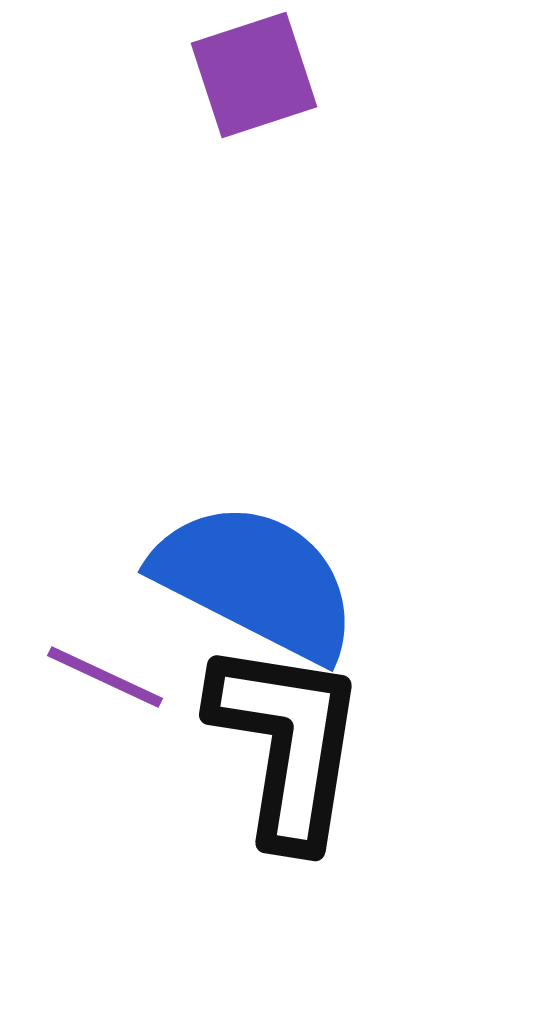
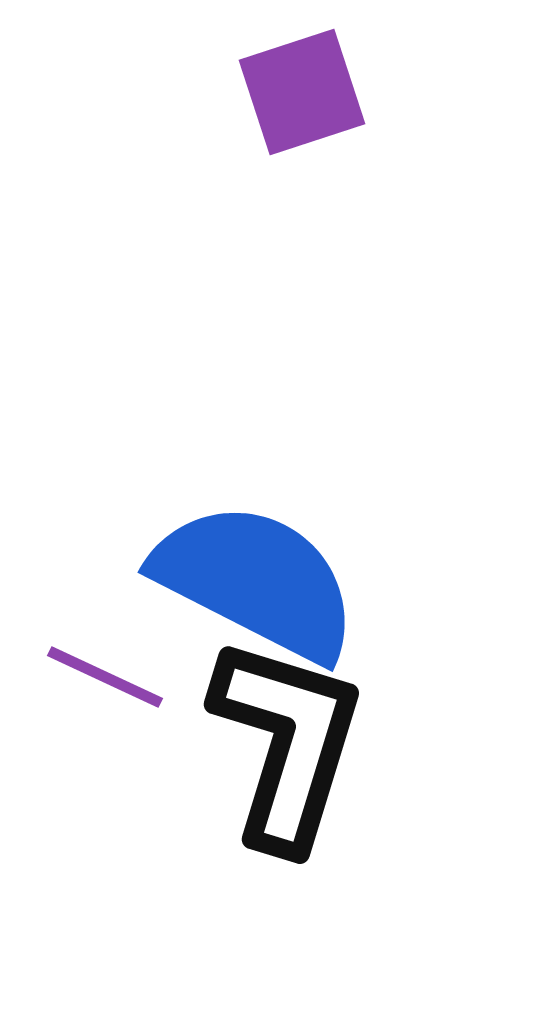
purple square: moved 48 px right, 17 px down
black L-shape: rotated 8 degrees clockwise
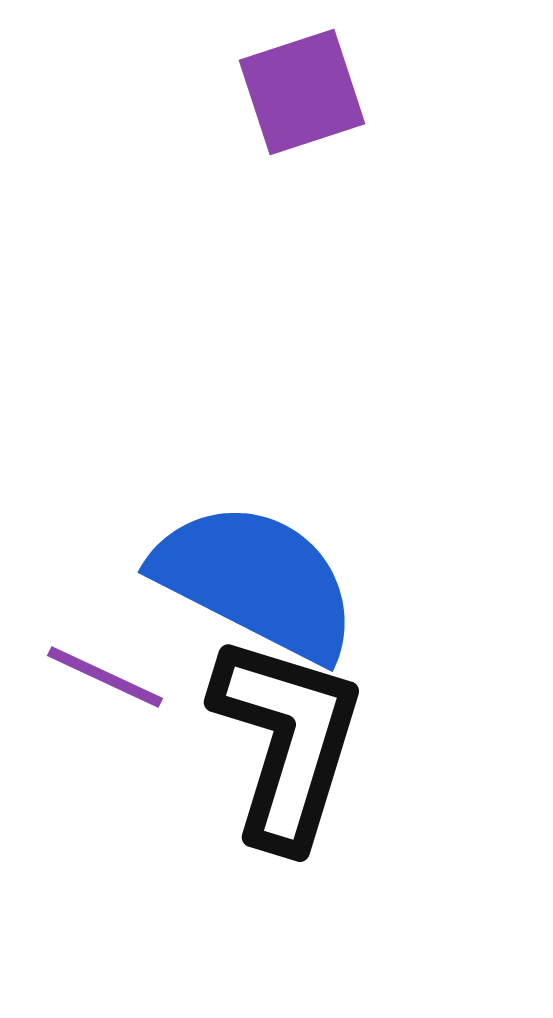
black L-shape: moved 2 px up
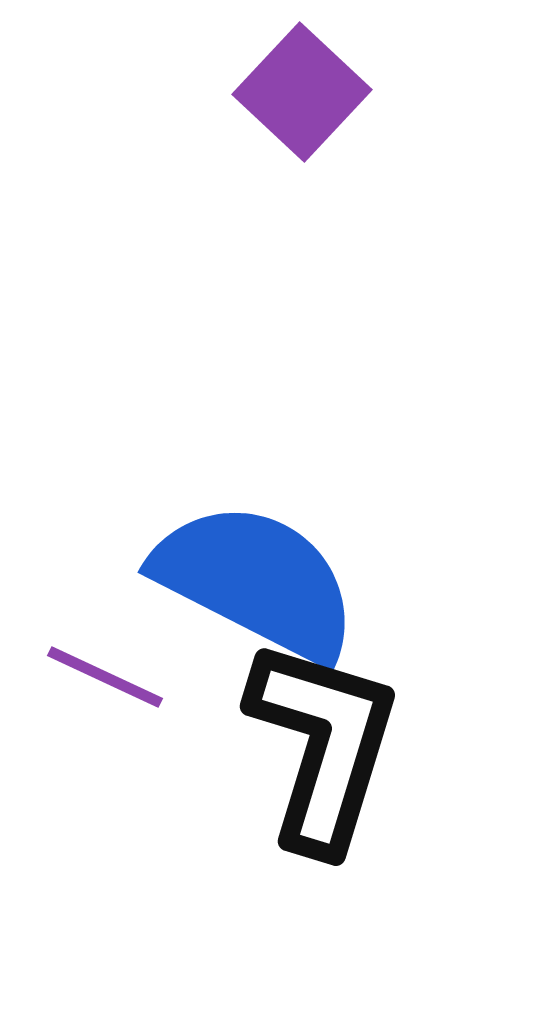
purple square: rotated 29 degrees counterclockwise
black L-shape: moved 36 px right, 4 px down
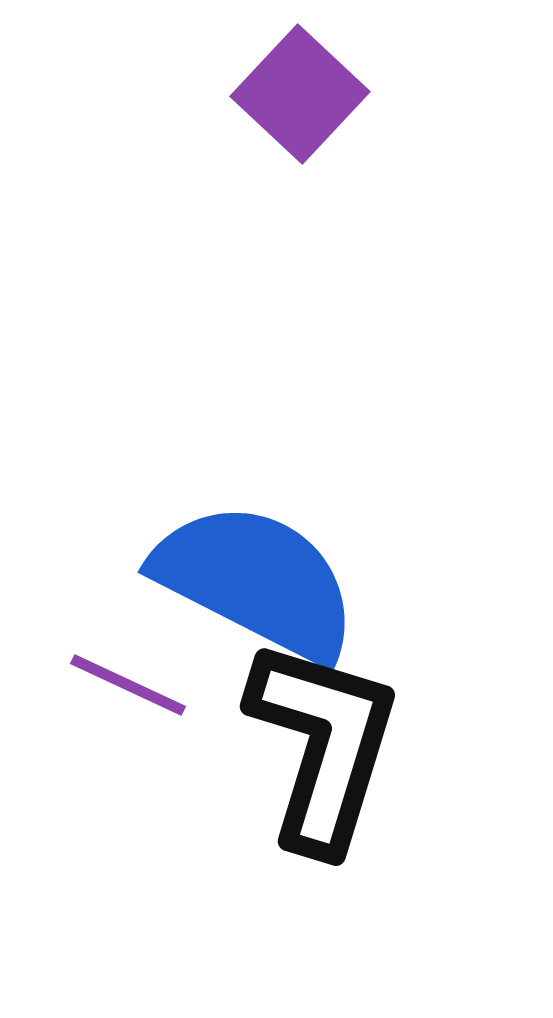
purple square: moved 2 px left, 2 px down
purple line: moved 23 px right, 8 px down
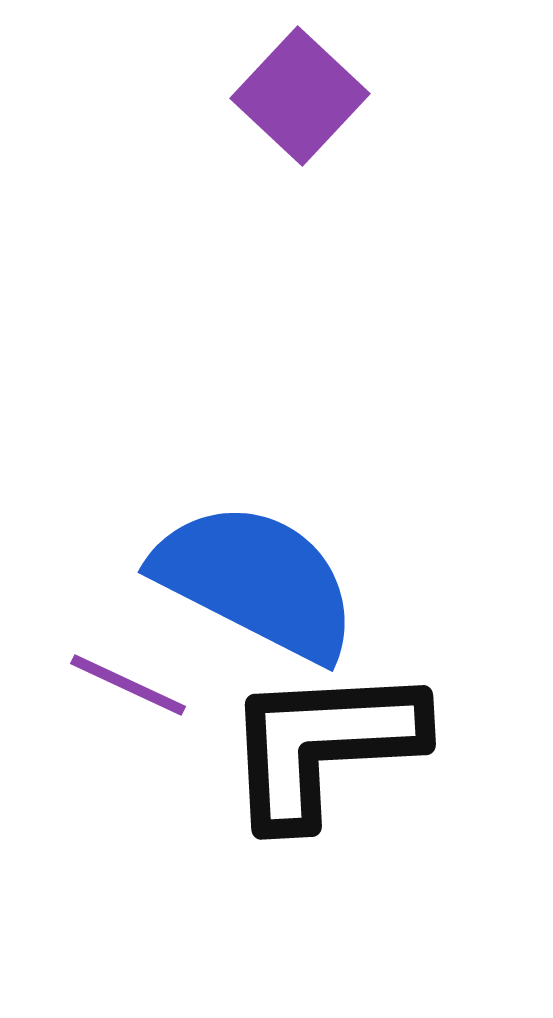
purple square: moved 2 px down
black L-shape: rotated 110 degrees counterclockwise
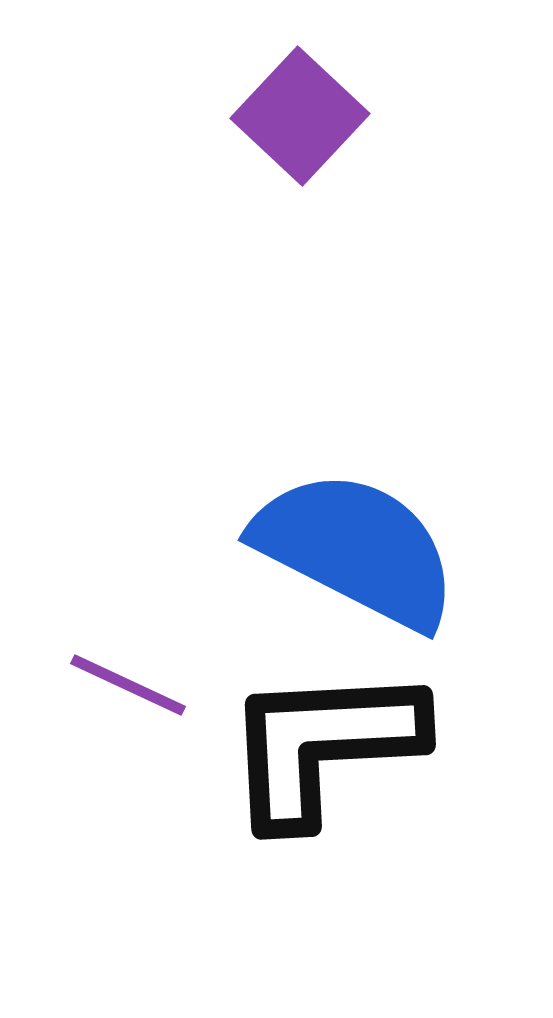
purple square: moved 20 px down
blue semicircle: moved 100 px right, 32 px up
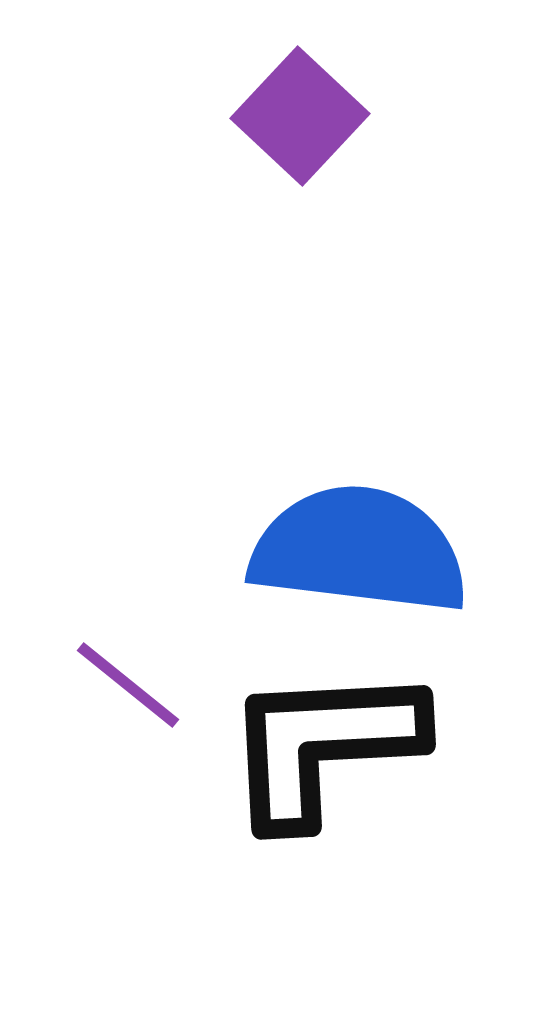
blue semicircle: moved 3 px right, 1 px down; rotated 20 degrees counterclockwise
purple line: rotated 14 degrees clockwise
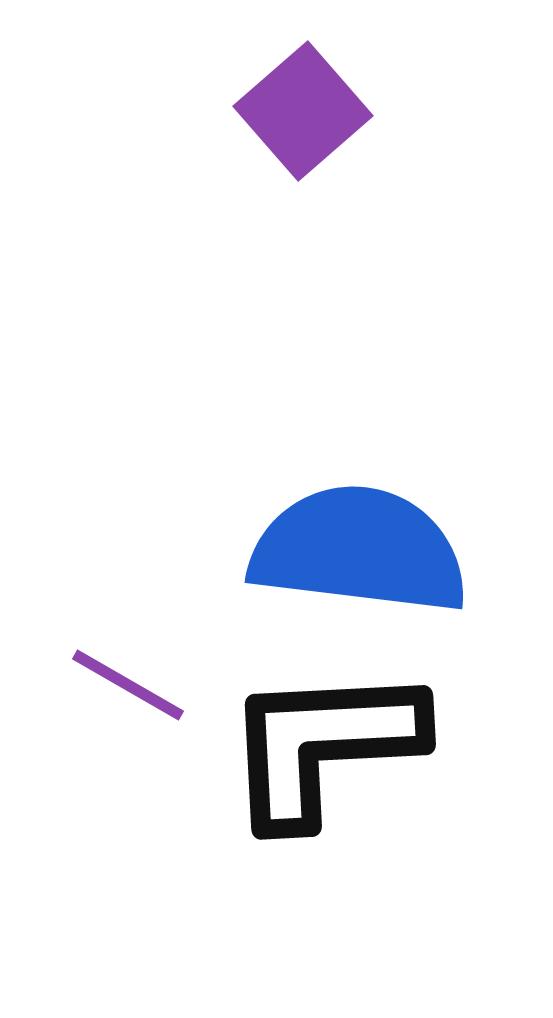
purple square: moved 3 px right, 5 px up; rotated 6 degrees clockwise
purple line: rotated 9 degrees counterclockwise
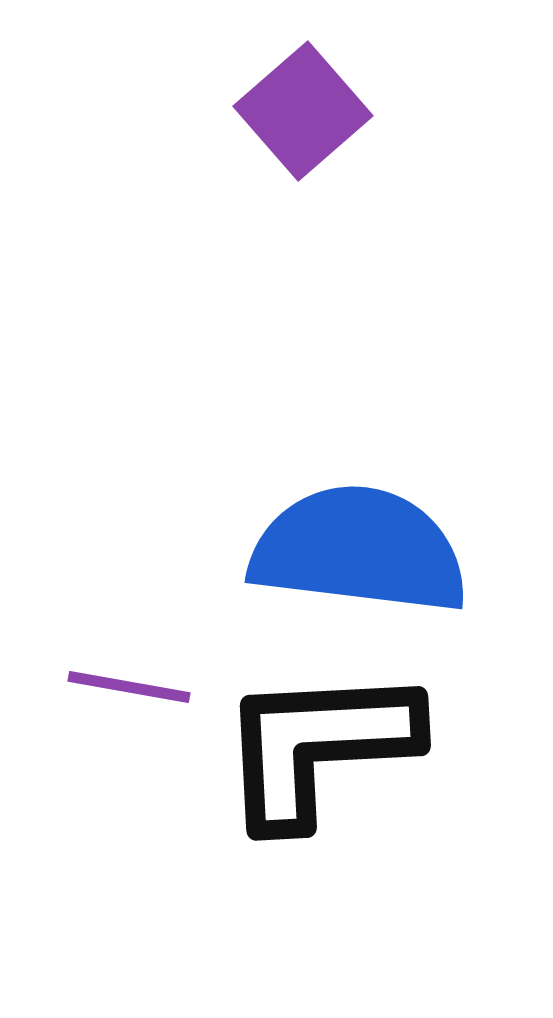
purple line: moved 1 px right, 2 px down; rotated 20 degrees counterclockwise
black L-shape: moved 5 px left, 1 px down
